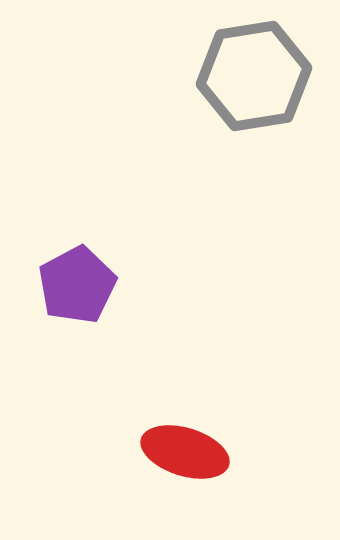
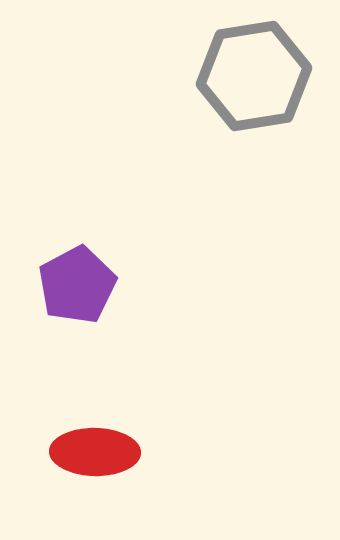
red ellipse: moved 90 px left; rotated 16 degrees counterclockwise
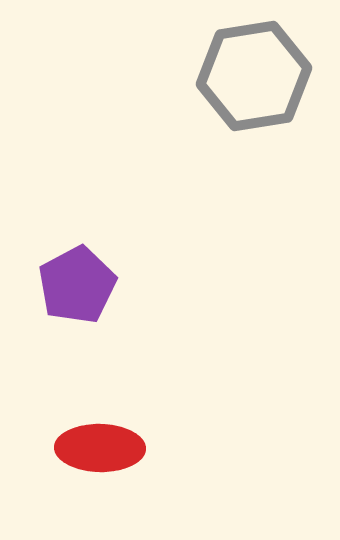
red ellipse: moved 5 px right, 4 px up
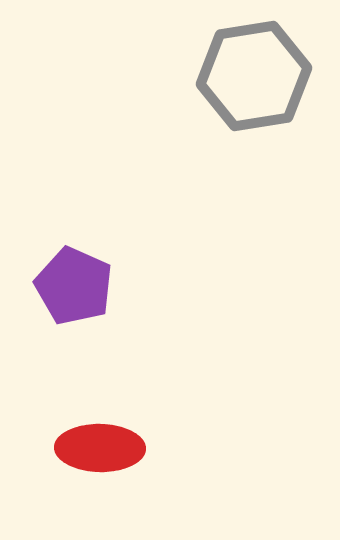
purple pentagon: moved 3 px left, 1 px down; rotated 20 degrees counterclockwise
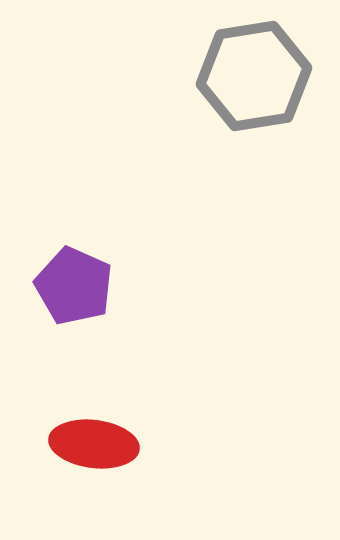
red ellipse: moved 6 px left, 4 px up; rotated 6 degrees clockwise
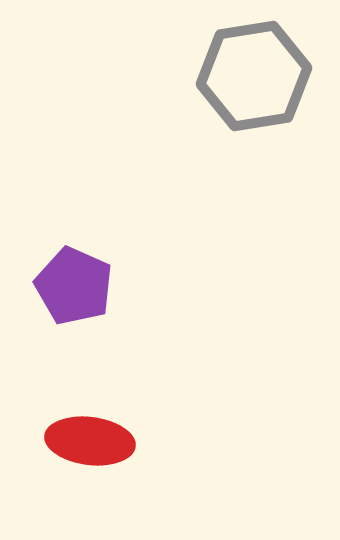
red ellipse: moved 4 px left, 3 px up
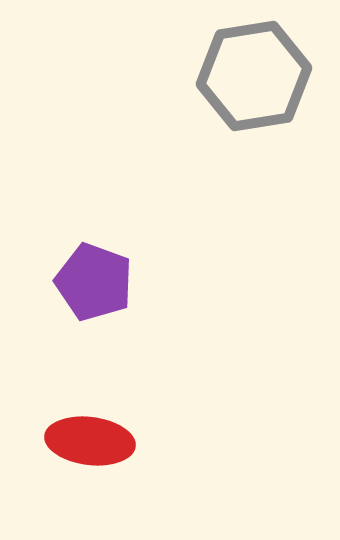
purple pentagon: moved 20 px right, 4 px up; rotated 4 degrees counterclockwise
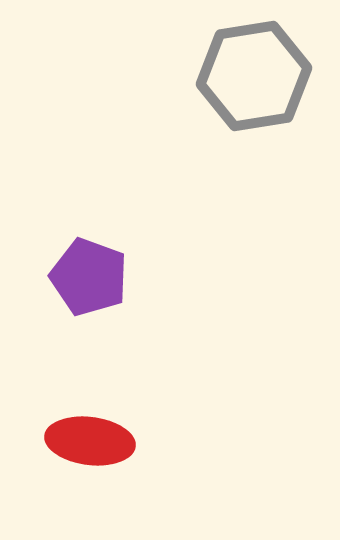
purple pentagon: moved 5 px left, 5 px up
